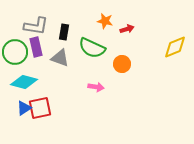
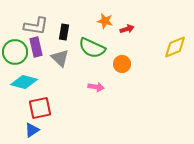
gray triangle: rotated 24 degrees clockwise
blue triangle: moved 8 px right, 22 px down
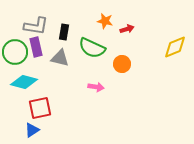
gray triangle: rotated 30 degrees counterclockwise
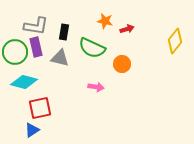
yellow diamond: moved 6 px up; rotated 30 degrees counterclockwise
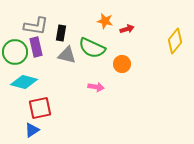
black rectangle: moved 3 px left, 1 px down
gray triangle: moved 7 px right, 3 px up
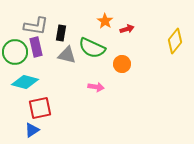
orange star: rotated 21 degrees clockwise
cyan diamond: moved 1 px right
